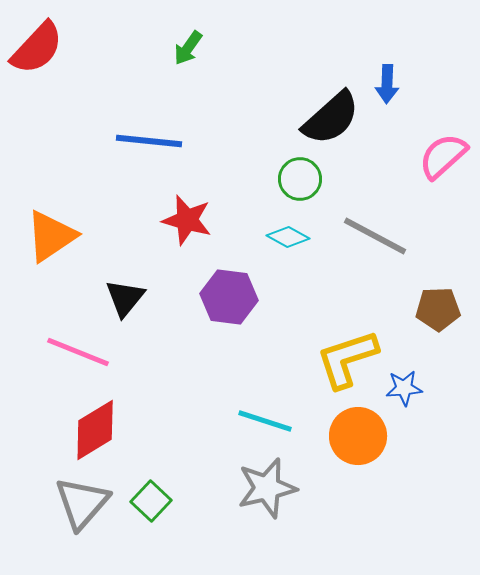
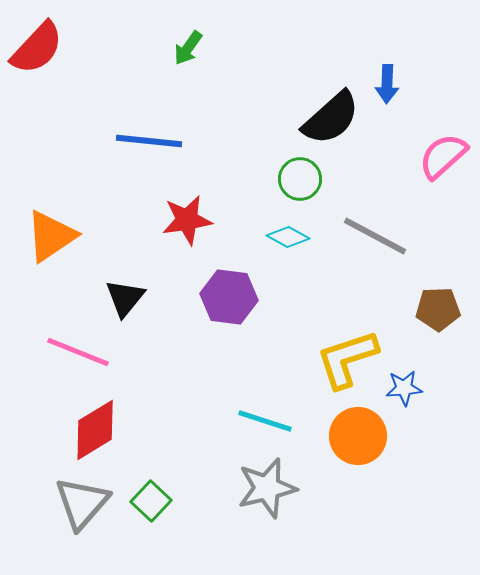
red star: rotated 24 degrees counterclockwise
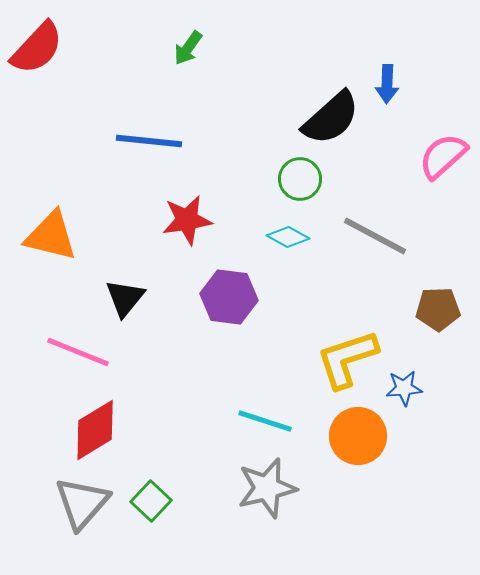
orange triangle: rotated 48 degrees clockwise
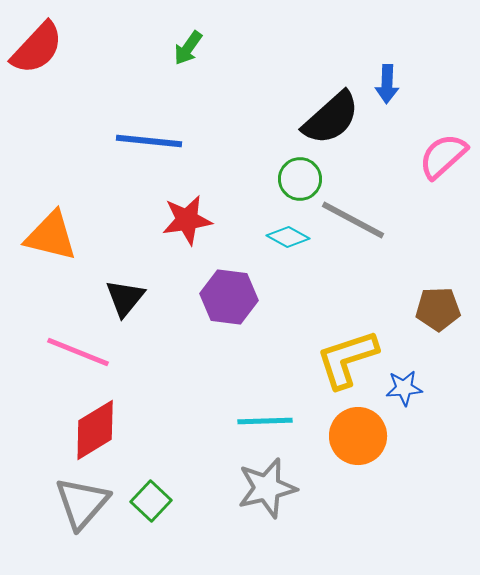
gray line: moved 22 px left, 16 px up
cyan line: rotated 20 degrees counterclockwise
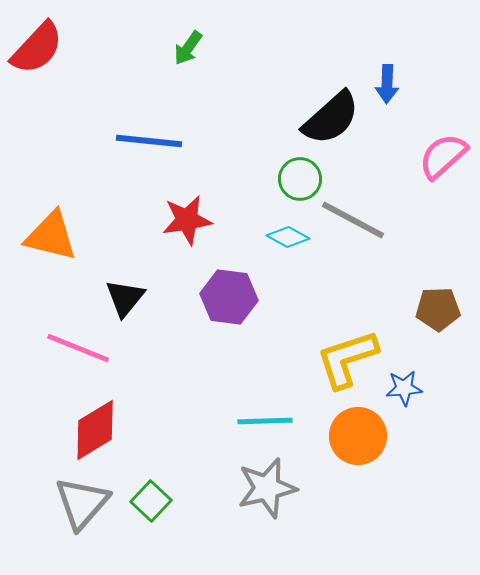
pink line: moved 4 px up
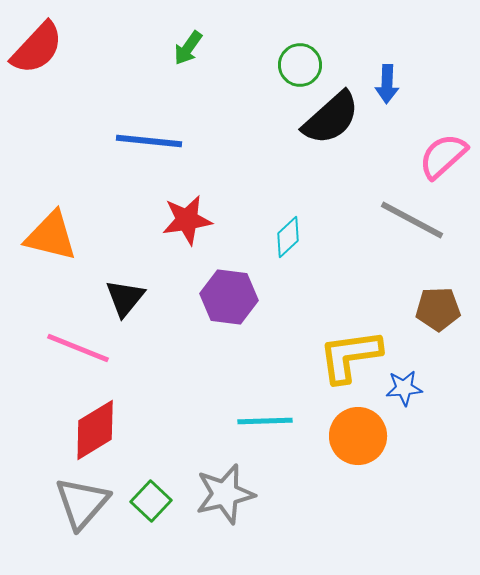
green circle: moved 114 px up
gray line: moved 59 px right
cyan diamond: rotated 72 degrees counterclockwise
yellow L-shape: moved 3 px right, 3 px up; rotated 10 degrees clockwise
gray star: moved 42 px left, 6 px down
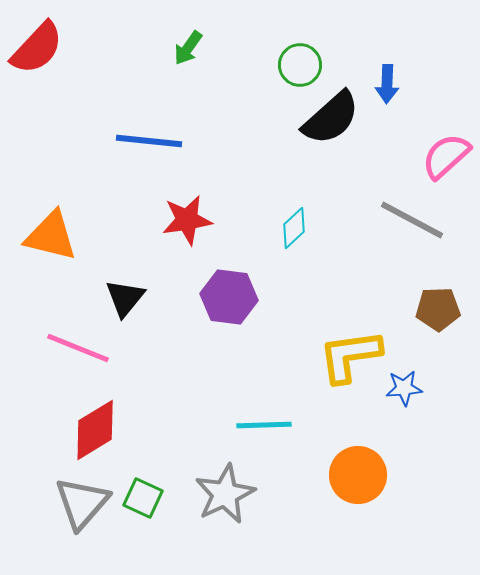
pink semicircle: moved 3 px right
cyan diamond: moved 6 px right, 9 px up
cyan line: moved 1 px left, 4 px down
orange circle: moved 39 px down
gray star: rotated 12 degrees counterclockwise
green square: moved 8 px left, 3 px up; rotated 18 degrees counterclockwise
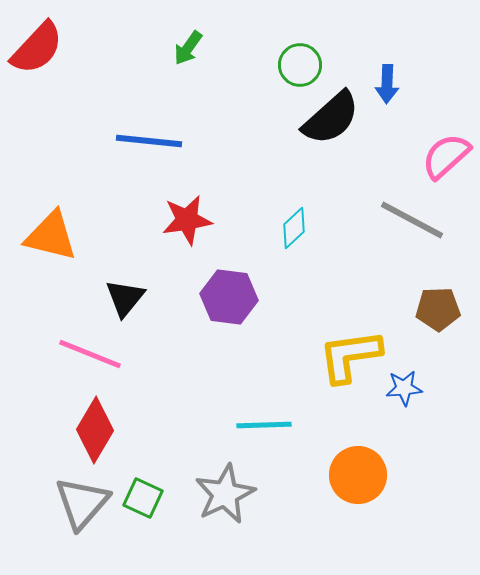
pink line: moved 12 px right, 6 px down
red diamond: rotated 28 degrees counterclockwise
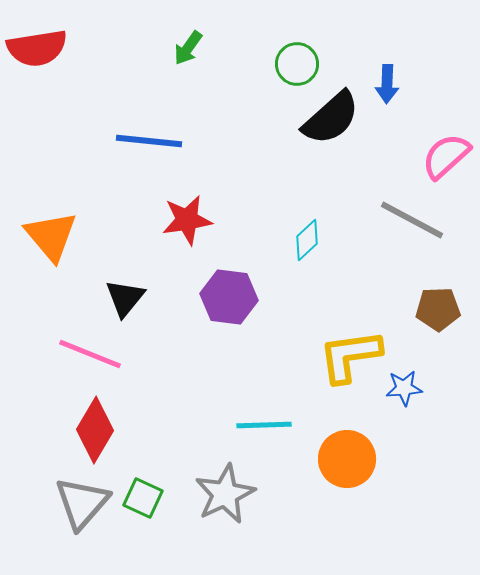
red semicircle: rotated 38 degrees clockwise
green circle: moved 3 px left, 1 px up
cyan diamond: moved 13 px right, 12 px down
orange triangle: rotated 36 degrees clockwise
orange circle: moved 11 px left, 16 px up
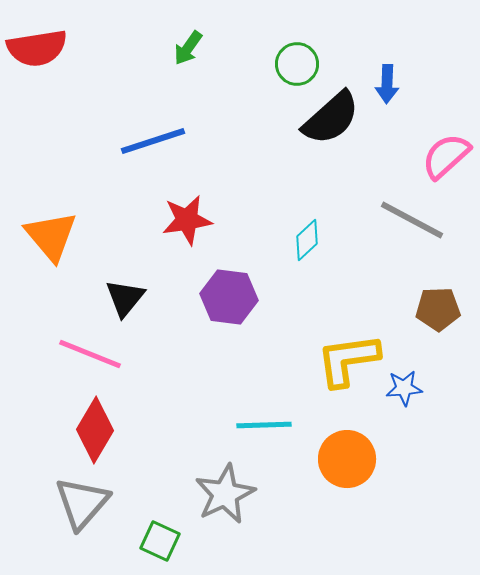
blue line: moved 4 px right; rotated 24 degrees counterclockwise
yellow L-shape: moved 2 px left, 4 px down
green square: moved 17 px right, 43 px down
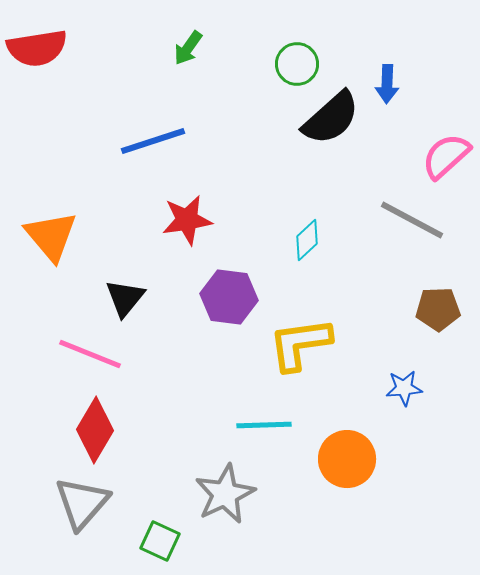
yellow L-shape: moved 48 px left, 16 px up
